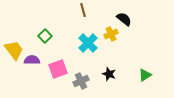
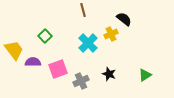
purple semicircle: moved 1 px right, 2 px down
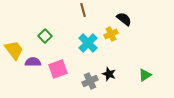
gray cross: moved 9 px right
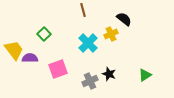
green square: moved 1 px left, 2 px up
purple semicircle: moved 3 px left, 4 px up
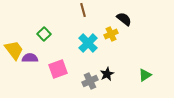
black star: moved 2 px left; rotated 24 degrees clockwise
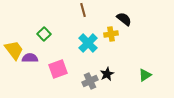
yellow cross: rotated 16 degrees clockwise
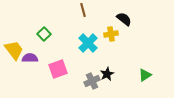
gray cross: moved 2 px right
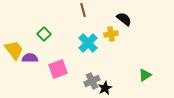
black star: moved 2 px left, 14 px down
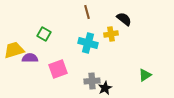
brown line: moved 4 px right, 2 px down
green square: rotated 16 degrees counterclockwise
cyan cross: rotated 30 degrees counterclockwise
yellow trapezoid: rotated 70 degrees counterclockwise
gray cross: rotated 21 degrees clockwise
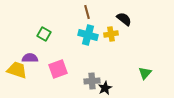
cyan cross: moved 8 px up
yellow trapezoid: moved 3 px right, 20 px down; rotated 35 degrees clockwise
green triangle: moved 2 px up; rotated 16 degrees counterclockwise
